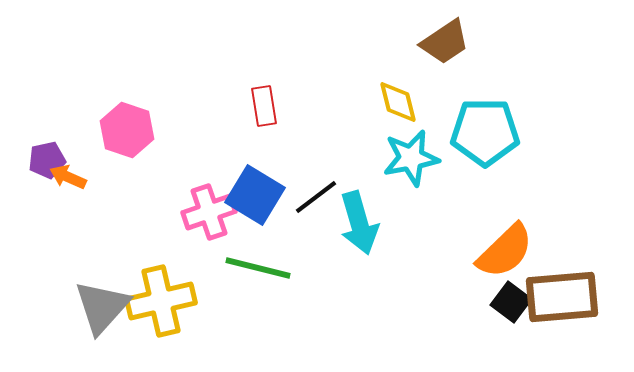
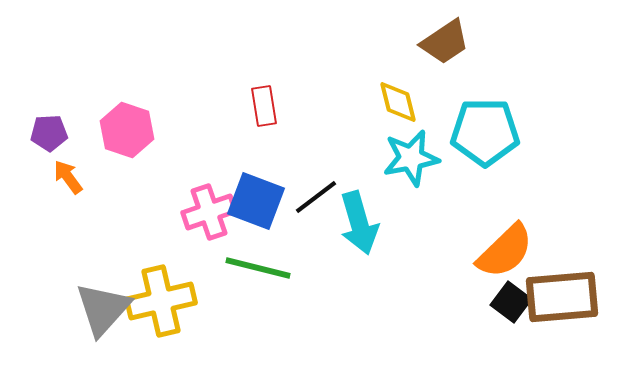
purple pentagon: moved 2 px right, 27 px up; rotated 9 degrees clockwise
orange arrow: rotated 30 degrees clockwise
blue square: moved 1 px right, 6 px down; rotated 10 degrees counterclockwise
gray triangle: moved 1 px right, 2 px down
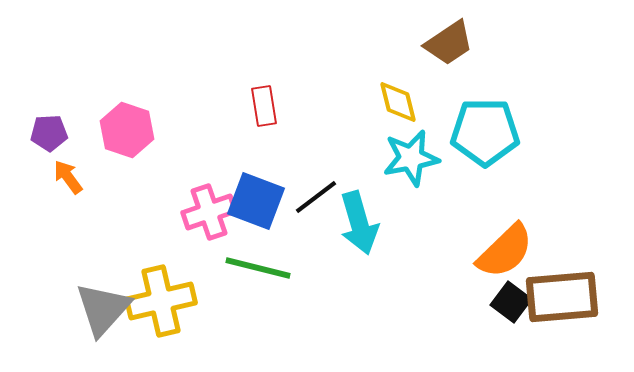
brown trapezoid: moved 4 px right, 1 px down
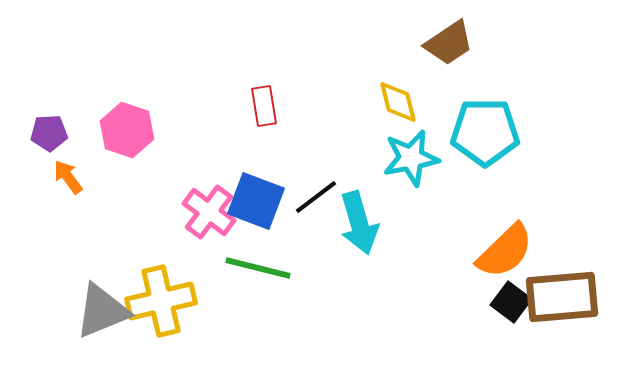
pink cross: rotated 34 degrees counterclockwise
gray triangle: moved 1 px left, 2 px down; rotated 26 degrees clockwise
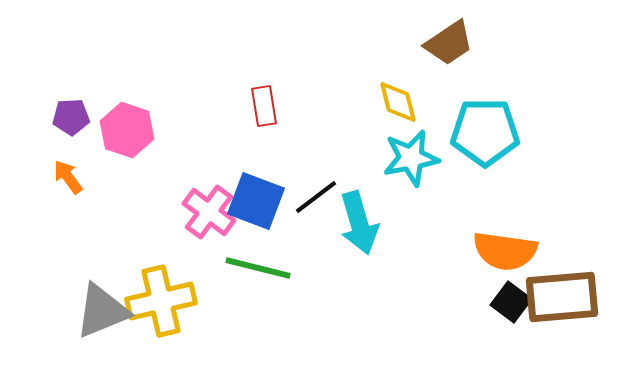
purple pentagon: moved 22 px right, 16 px up
orange semicircle: rotated 52 degrees clockwise
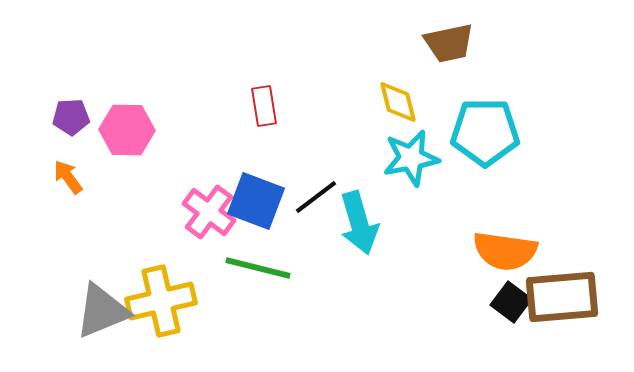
brown trapezoid: rotated 22 degrees clockwise
pink hexagon: rotated 18 degrees counterclockwise
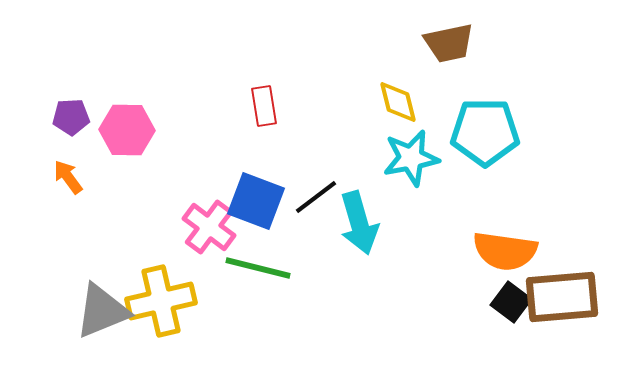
pink cross: moved 15 px down
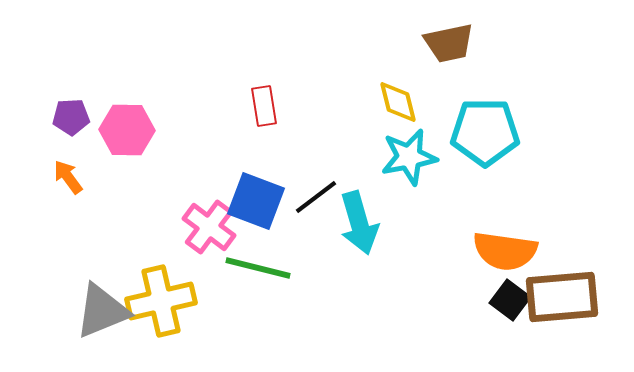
cyan star: moved 2 px left, 1 px up
black square: moved 1 px left, 2 px up
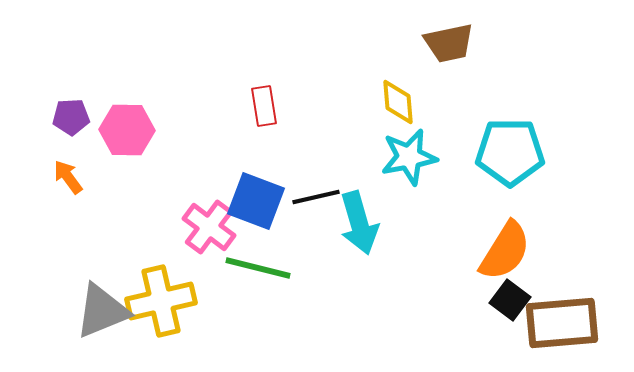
yellow diamond: rotated 9 degrees clockwise
cyan pentagon: moved 25 px right, 20 px down
black line: rotated 24 degrees clockwise
orange semicircle: rotated 66 degrees counterclockwise
brown rectangle: moved 26 px down
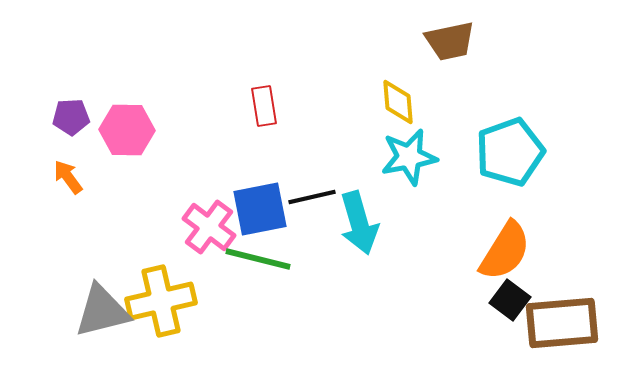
brown trapezoid: moved 1 px right, 2 px up
cyan pentagon: rotated 20 degrees counterclockwise
black line: moved 4 px left
blue square: moved 4 px right, 8 px down; rotated 32 degrees counterclockwise
green line: moved 9 px up
gray triangle: rotated 8 degrees clockwise
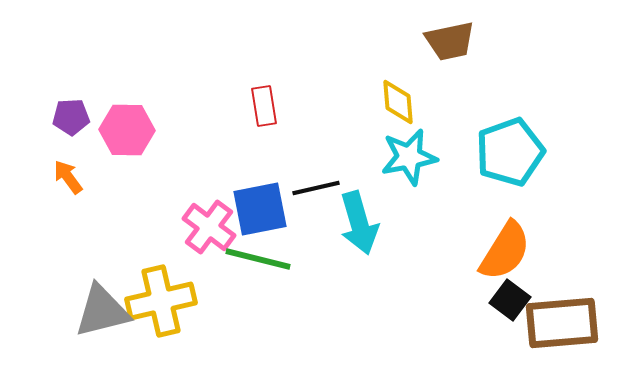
black line: moved 4 px right, 9 px up
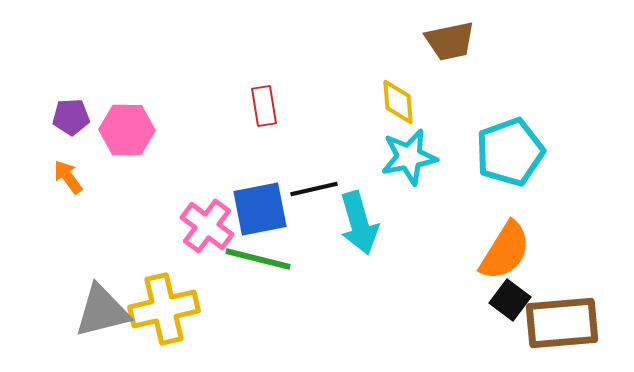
black line: moved 2 px left, 1 px down
pink cross: moved 2 px left, 1 px up
yellow cross: moved 3 px right, 8 px down
